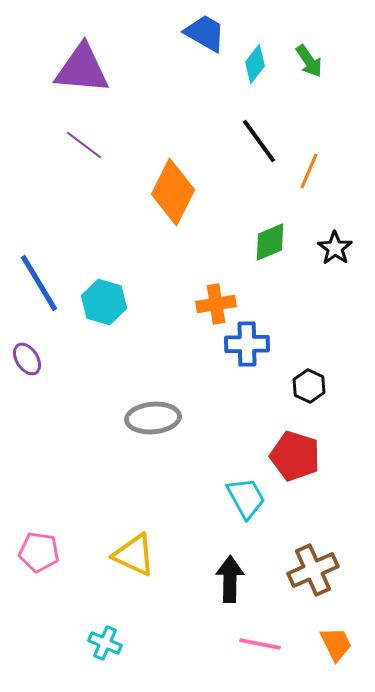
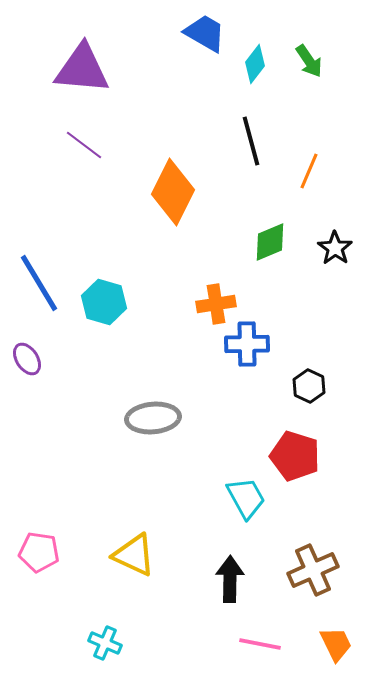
black line: moved 8 px left; rotated 21 degrees clockwise
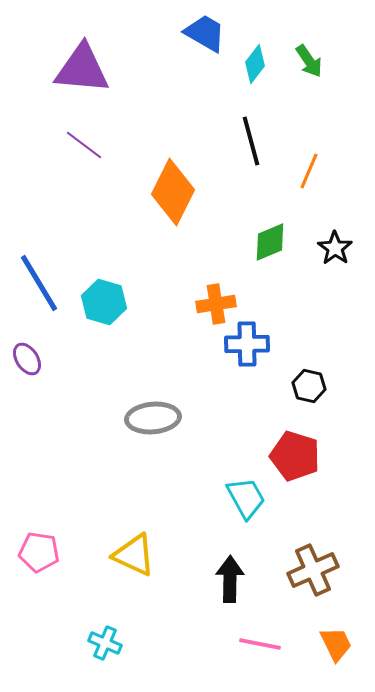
black hexagon: rotated 12 degrees counterclockwise
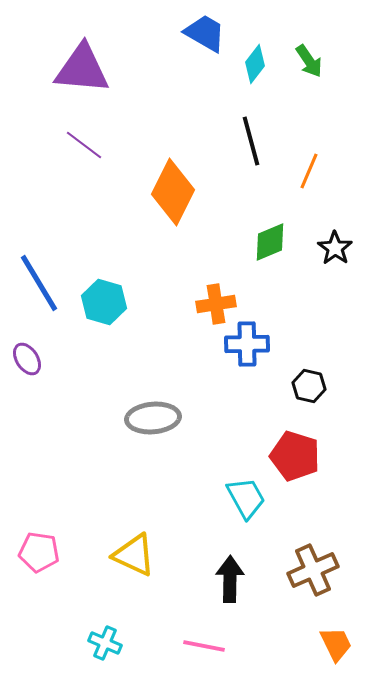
pink line: moved 56 px left, 2 px down
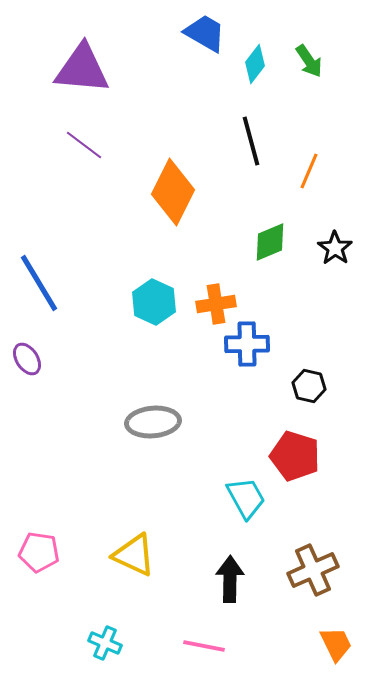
cyan hexagon: moved 50 px right; rotated 9 degrees clockwise
gray ellipse: moved 4 px down
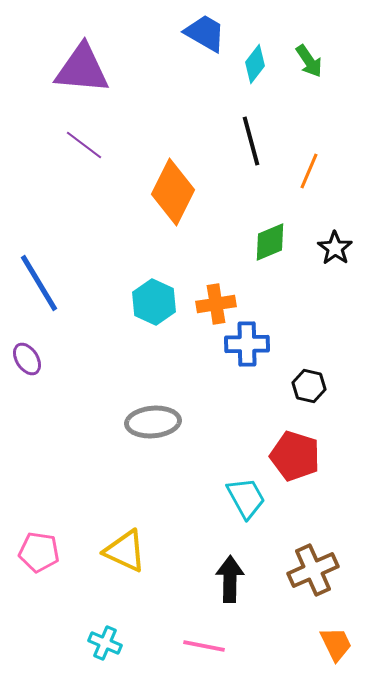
yellow triangle: moved 9 px left, 4 px up
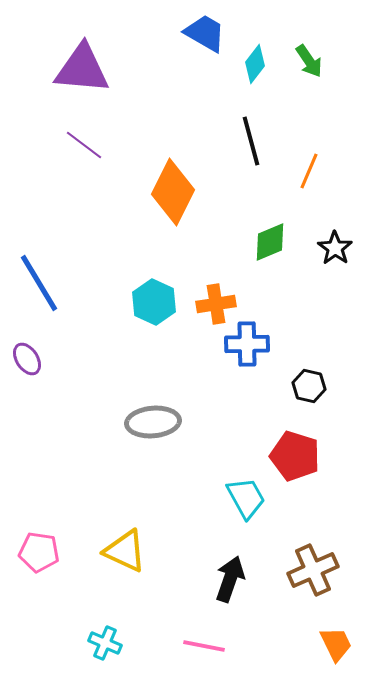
black arrow: rotated 18 degrees clockwise
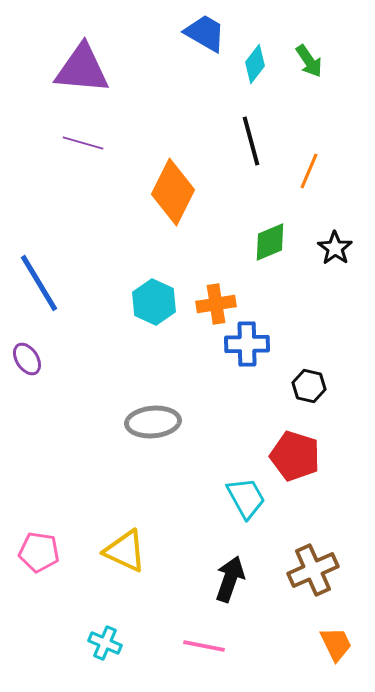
purple line: moved 1 px left, 2 px up; rotated 21 degrees counterclockwise
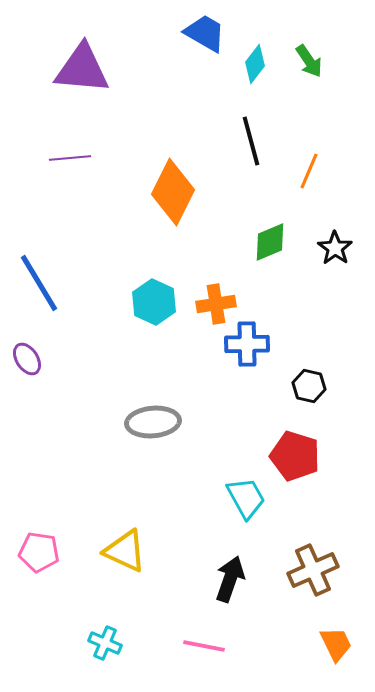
purple line: moved 13 px left, 15 px down; rotated 21 degrees counterclockwise
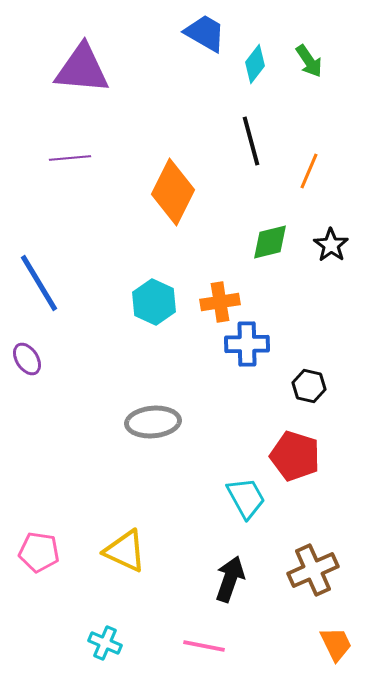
green diamond: rotated 9 degrees clockwise
black star: moved 4 px left, 3 px up
orange cross: moved 4 px right, 2 px up
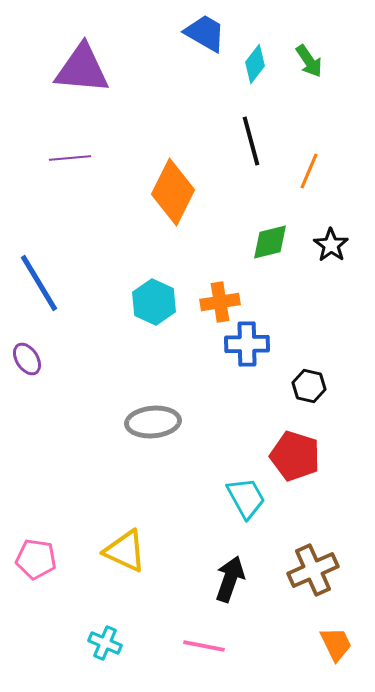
pink pentagon: moved 3 px left, 7 px down
